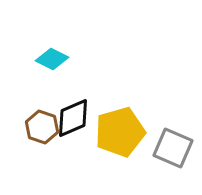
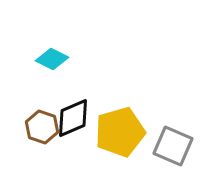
gray square: moved 2 px up
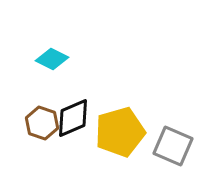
brown hexagon: moved 4 px up
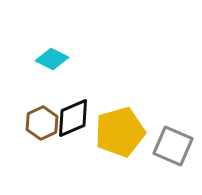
brown hexagon: rotated 16 degrees clockwise
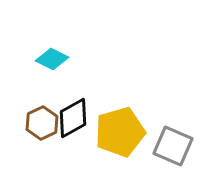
black diamond: rotated 6 degrees counterclockwise
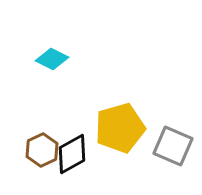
black diamond: moved 1 px left, 36 px down
brown hexagon: moved 27 px down
yellow pentagon: moved 4 px up
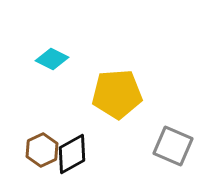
yellow pentagon: moved 3 px left, 34 px up; rotated 12 degrees clockwise
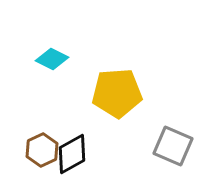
yellow pentagon: moved 1 px up
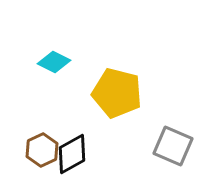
cyan diamond: moved 2 px right, 3 px down
yellow pentagon: rotated 18 degrees clockwise
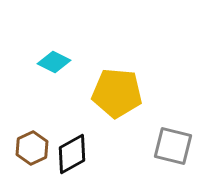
yellow pentagon: rotated 9 degrees counterclockwise
gray square: rotated 9 degrees counterclockwise
brown hexagon: moved 10 px left, 2 px up
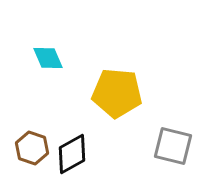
cyan diamond: moved 6 px left, 4 px up; rotated 40 degrees clockwise
brown hexagon: rotated 16 degrees counterclockwise
